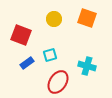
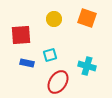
red square: rotated 25 degrees counterclockwise
blue rectangle: rotated 48 degrees clockwise
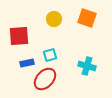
red square: moved 2 px left, 1 px down
blue rectangle: rotated 24 degrees counterclockwise
red ellipse: moved 13 px left, 3 px up; rotated 10 degrees clockwise
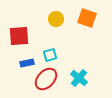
yellow circle: moved 2 px right
cyan cross: moved 8 px left, 12 px down; rotated 24 degrees clockwise
red ellipse: moved 1 px right
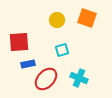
yellow circle: moved 1 px right, 1 px down
red square: moved 6 px down
cyan square: moved 12 px right, 5 px up
blue rectangle: moved 1 px right, 1 px down
cyan cross: rotated 18 degrees counterclockwise
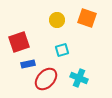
red square: rotated 15 degrees counterclockwise
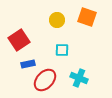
orange square: moved 1 px up
red square: moved 2 px up; rotated 15 degrees counterclockwise
cyan square: rotated 16 degrees clockwise
red ellipse: moved 1 px left, 1 px down
